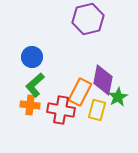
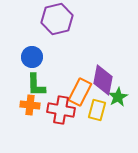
purple hexagon: moved 31 px left
green L-shape: moved 1 px right; rotated 50 degrees counterclockwise
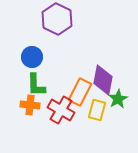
purple hexagon: rotated 20 degrees counterclockwise
green star: moved 2 px down
red cross: rotated 20 degrees clockwise
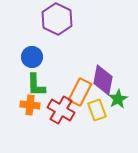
yellow rectangle: rotated 35 degrees counterclockwise
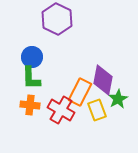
green L-shape: moved 5 px left, 7 px up
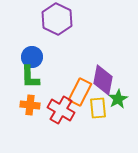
green L-shape: moved 1 px left, 1 px up
yellow rectangle: moved 1 px right, 2 px up; rotated 15 degrees clockwise
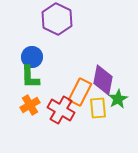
orange cross: rotated 36 degrees counterclockwise
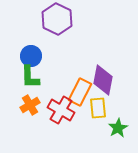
blue circle: moved 1 px left, 1 px up
green star: moved 29 px down
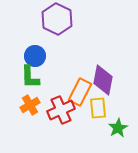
blue circle: moved 4 px right
red cross: rotated 36 degrees clockwise
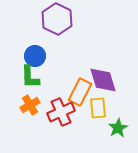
purple diamond: rotated 28 degrees counterclockwise
red cross: moved 2 px down
